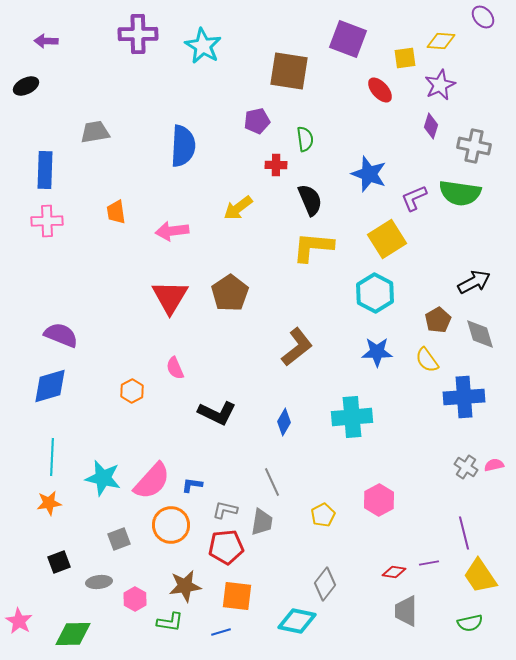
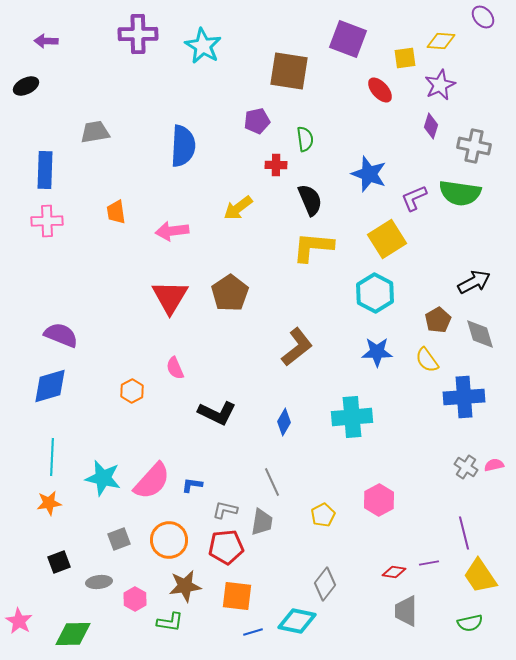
orange circle at (171, 525): moved 2 px left, 15 px down
blue line at (221, 632): moved 32 px right
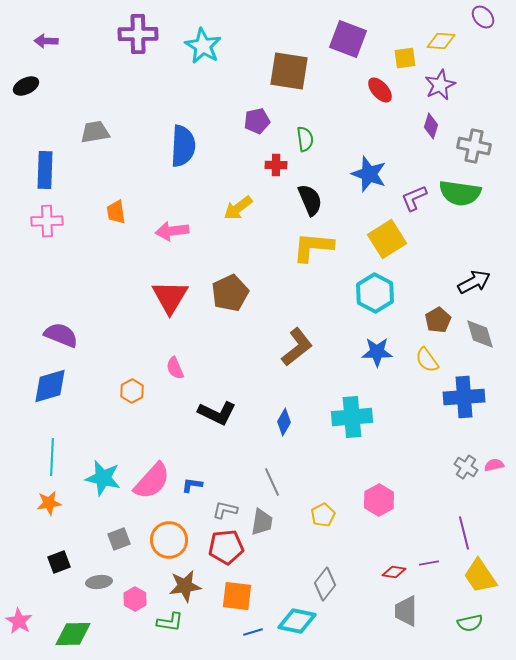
brown pentagon at (230, 293): rotated 9 degrees clockwise
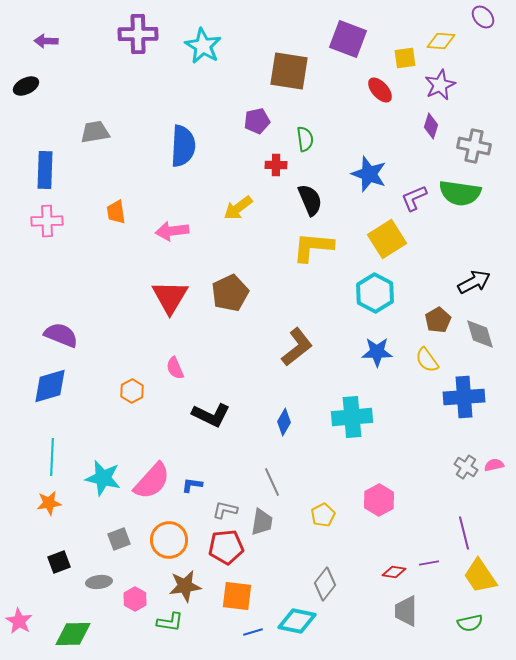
black L-shape at (217, 413): moved 6 px left, 2 px down
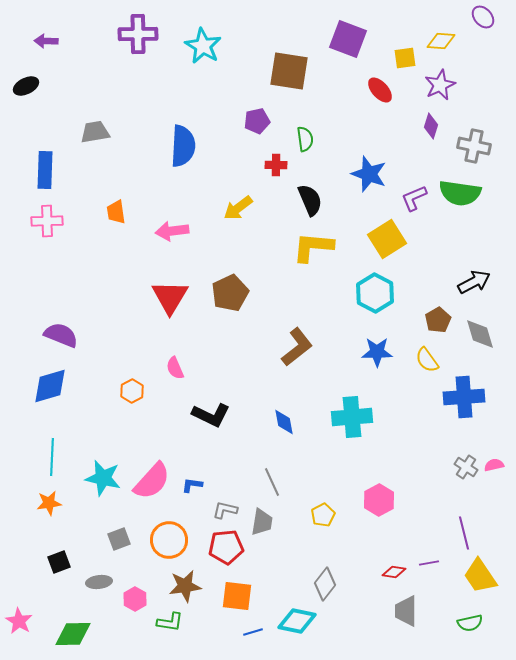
blue diamond at (284, 422): rotated 40 degrees counterclockwise
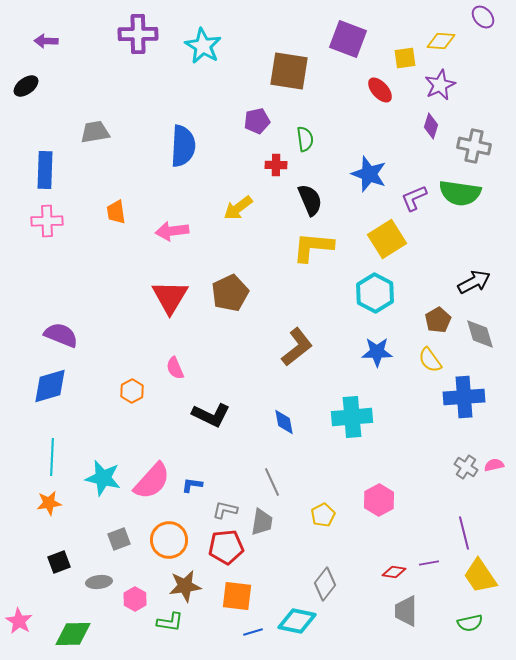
black ellipse at (26, 86): rotated 10 degrees counterclockwise
yellow semicircle at (427, 360): moved 3 px right
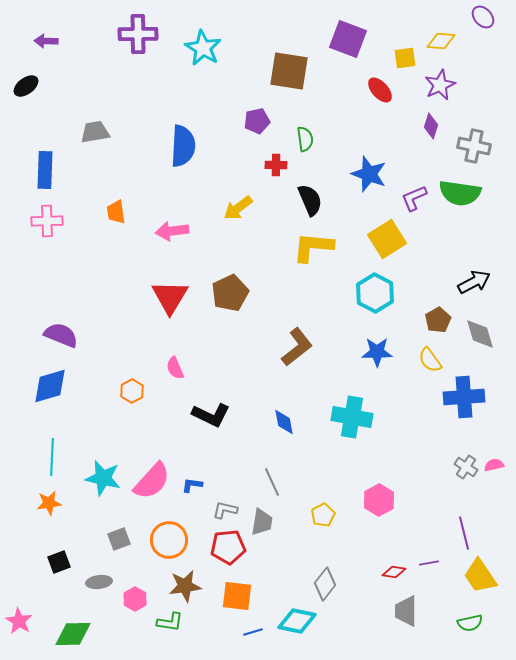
cyan star at (203, 46): moved 2 px down
cyan cross at (352, 417): rotated 15 degrees clockwise
red pentagon at (226, 547): moved 2 px right
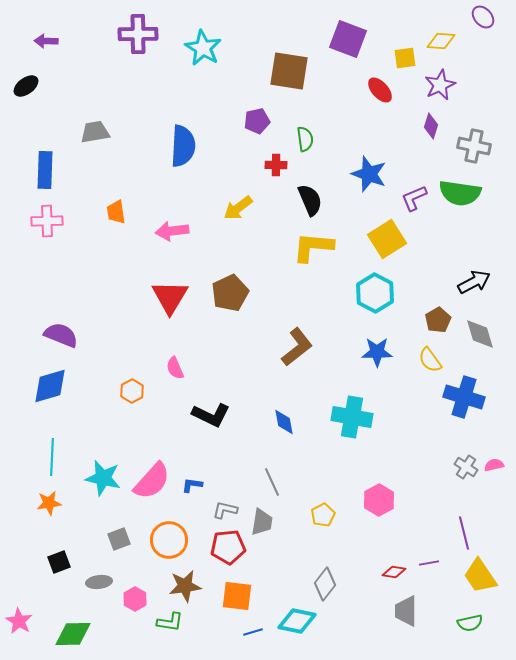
blue cross at (464, 397): rotated 21 degrees clockwise
